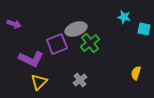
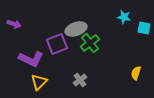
cyan square: moved 1 px up
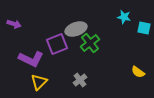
yellow semicircle: moved 2 px right, 1 px up; rotated 72 degrees counterclockwise
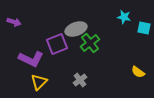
purple arrow: moved 2 px up
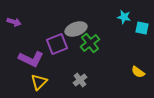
cyan square: moved 2 px left
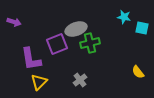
green cross: rotated 24 degrees clockwise
purple L-shape: rotated 55 degrees clockwise
yellow semicircle: rotated 16 degrees clockwise
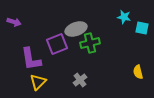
yellow semicircle: rotated 24 degrees clockwise
yellow triangle: moved 1 px left
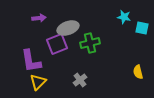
purple arrow: moved 25 px right, 4 px up; rotated 24 degrees counterclockwise
gray ellipse: moved 8 px left, 1 px up
purple L-shape: moved 2 px down
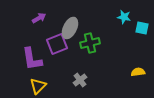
purple arrow: rotated 24 degrees counterclockwise
gray ellipse: moved 2 px right; rotated 45 degrees counterclockwise
purple L-shape: moved 1 px right, 2 px up
yellow semicircle: rotated 96 degrees clockwise
yellow triangle: moved 4 px down
